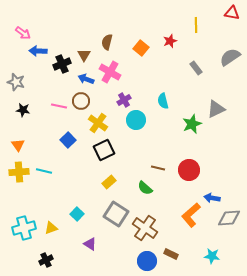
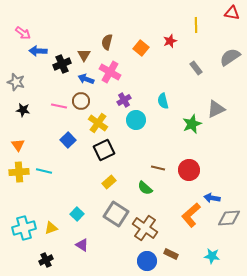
purple triangle at (90, 244): moved 8 px left, 1 px down
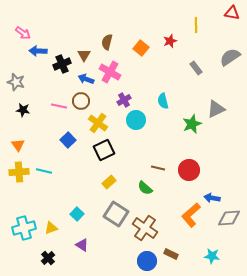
black cross at (46, 260): moved 2 px right, 2 px up; rotated 16 degrees counterclockwise
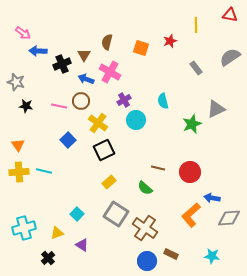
red triangle at (232, 13): moved 2 px left, 2 px down
orange square at (141, 48): rotated 21 degrees counterclockwise
black star at (23, 110): moved 3 px right, 4 px up
red circle at (189, 170): moved 1 px right, 2 px down
yellow triangle at (51, 228): moved 6 px right, 5 px down
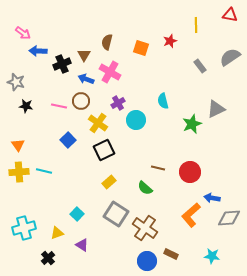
gray rectangle at (196, 68): moved 4 px right, 2 px up
purple cross at (124, 100): moved 6 px left, 3 px down
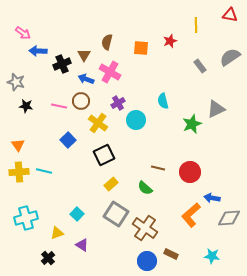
orange square at (141, 48): rotated 14 degrees counterclockwise
black square at (104, 150): moved 5 px down
yellow rectangle at (109, 182): moved 2 px right, 2 px down
cyan cross at (24, 228): moved 2 px right, 10 px up
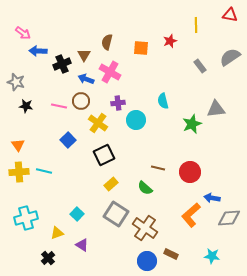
purple cross at (118, 103): rotated 24 degrees clockwise
gray triangle at (216, 109): rotated 18 degrees clockwise
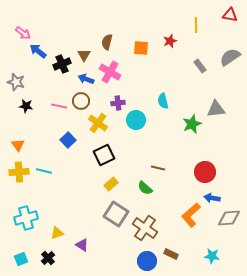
blue arrow at (38, 51): rotated 36 degrees clockwise
red circle at (190, 172): moved 15 px right
cyan square at (77, 214): moved 56 px left, 45 px down; rotated 24 degrees clockwise
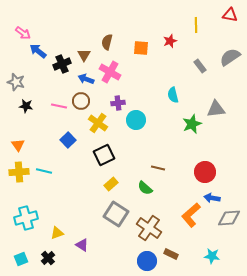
cyan semicircle at (163, 101): moved 10 px right, 6 px up
brown cross at (145, 228): moved 4 px right
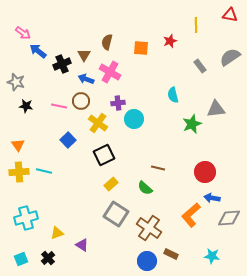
cyan circle at (136, 120): moved 2 px left, 1 px up
